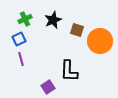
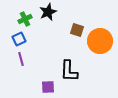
black star: moved 5 px left, 8 px up
purple square: rotated 32 degrees clockwise
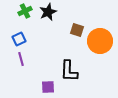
green cross: moved 8 px up
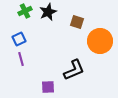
brown square: moved 8 px up
black L-shape: moved 5 px right, 1 px up; rotated 115 degrees counterclockwise
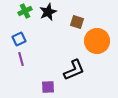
orange circle: moved 3 px left
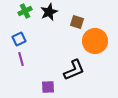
black star: moved 1 px right
orange circle: moved 2 px left
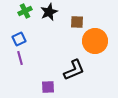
brown square: rotated 16 degrees counterclockwise
purple line: moved 1 px left, 1 px up
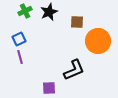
orange circle: moved 3 px right
purple line: moved 1 px up
purple square: moved 1 px right, 1 px down
